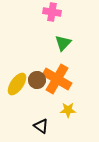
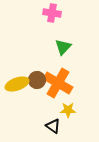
pink cross: moved 1 px down
green triangle: moved 4 px down
orange cross: moved 1 px right, 4 px down
yellow ellipse: rotated 35 degrees clockwise
black triangle: moved 12 px right
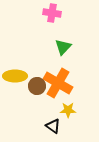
brown circle: moved 6 px down
yellow ellipse: moved 2 px left, 8 px up; rotated 20 degrees clockwise
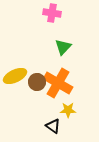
yellow ellipse: rotated 25 degrees counterclockwise
brown circle: moved 4 px up
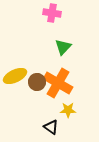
black triangle: moved 2 px left, 1 px down
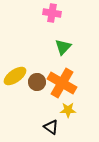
yellow ellipse: rotated 10 degrees counterclockwise
orange cross: moved 4 px right
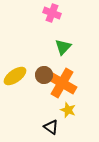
pink cross: rotated 12 degrees clockwise
brown circle: moved 7 px right, 7 px up
yellow star: rotated 21 degrees clockwise
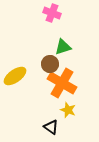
green triangle: rotated 30 degrees clockwise
brown circle: moved 6 px right, 11 px up
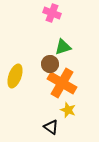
yellow ellipse: rotated 35 degrees counterclockwise
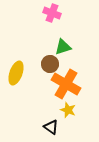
yellow ellipse: moved 1 px right, 3 px up
orange cross: moved 4 px right, 1 px down
